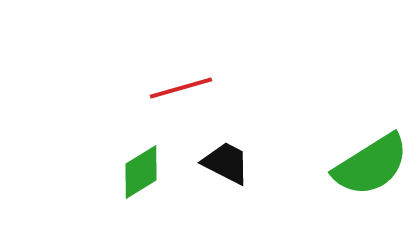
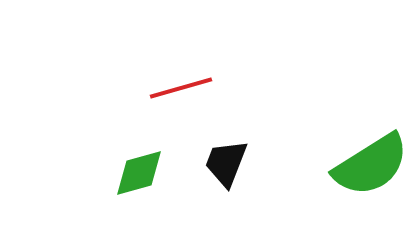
black trapezoid: rotated 96 degrees counterclockwise
green diamond: moved 2 px left, 1 px down; rotated 16 degrees clockwise
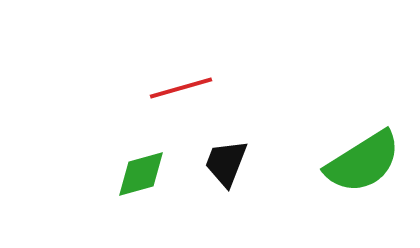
green semicircle: moved 8 px left, 3 px up
green diamond: moved 2 px right, 1 px down
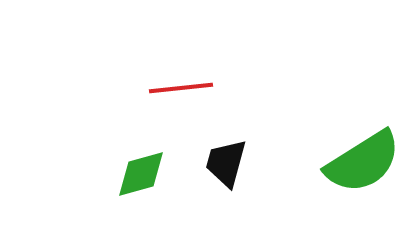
red line: rotated 10 degrees clockwise
black trapezoid: rotated 6 degrees counterclockwise
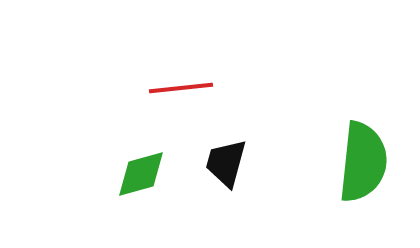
green semicircle: rotated 52 degrees counterclockwise
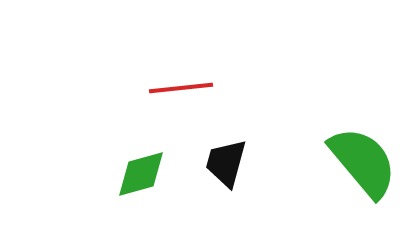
green semicircle: rotated 46 degrees counterclockwise
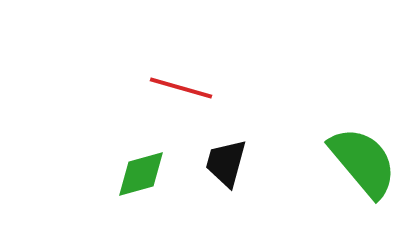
red line: rotated 22 degrees clockwise
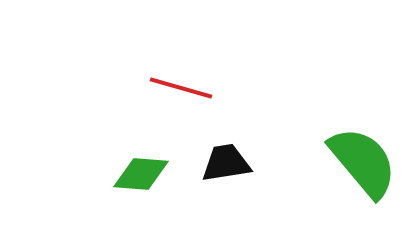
black trapezoid: rotated 66 degrees clockwise
green diamond: rotated 20 degrees clockwise
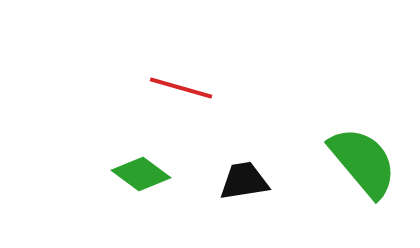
black trapezoid: moved 18 px right, 18 px down
green diamond: rotated 32 degrees clockwise
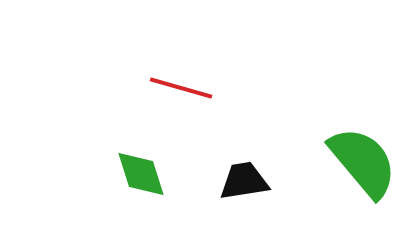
green diamond: rotated 36 degrees clockwise
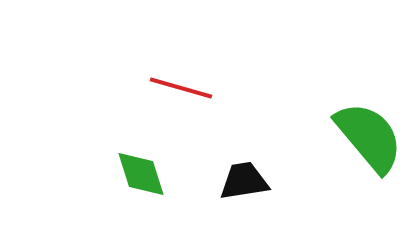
green semicircle: moved 6 px right, 25 px up
